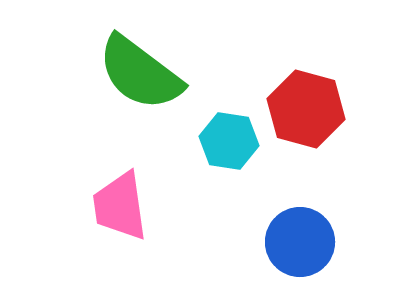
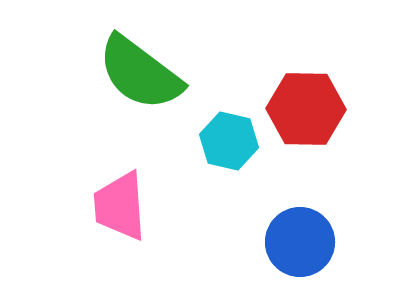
red hexagon: rotated 14 degrees counterclockwise
cyan hexagon: rotated 4 degrees clockwise
pink trapezoid: rotated 4 degrees clockwise
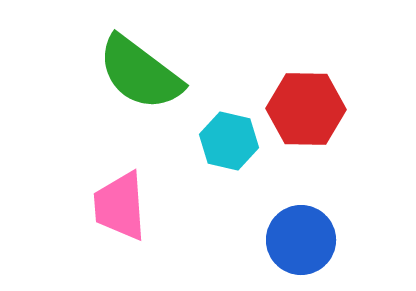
blue circle: moved 1 px right, 2 px up
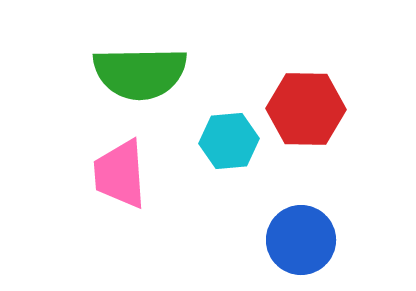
green semicircle: rotated 38 degrees counterclockwise
cyan hexagon: rotated 18 degrees counterclockwise
pink trapezoid: moved 32 px up
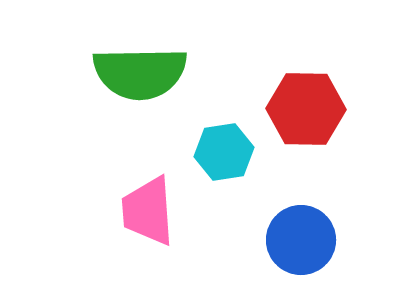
cyan hexagon: moved 5 px left, 11 px down; rotated 4 degrees counterclockwise
pink trapezoid: moved 28 px right, 37 px down
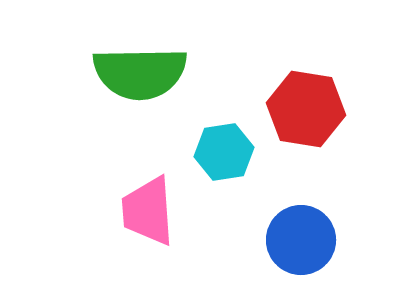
red hexagon: rotated 8 degrees clockwise
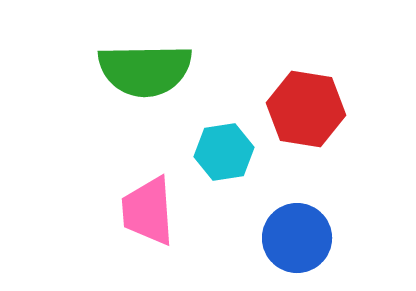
green semicircle: moved 5 px right, 3 px up
blue circle: moved 4 px left, 2 px up
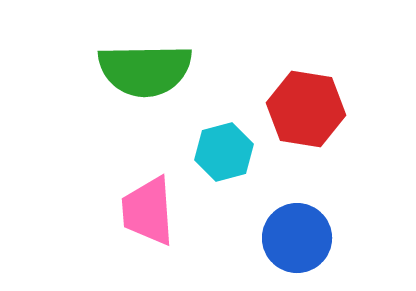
cyan hexagon: rotated 6 degrees counterclockwise
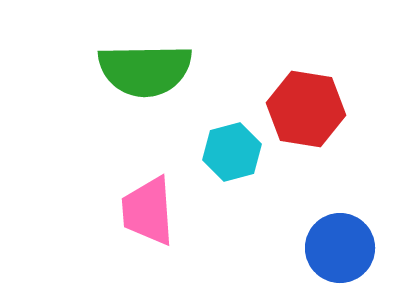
cyan hexagon: moved 8 px right
blue circle: moved 43 px right, 10 px down
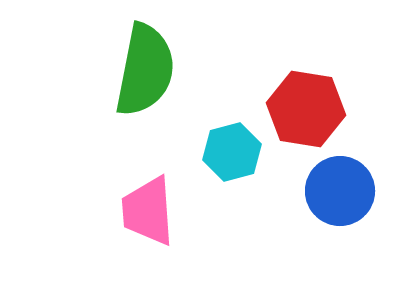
green semicircle: rotated 78 degrees counterclockwise
blue circle: moved 57 px up
